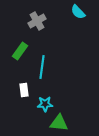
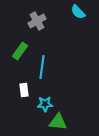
green triangle: moved 1 px left, 1 px up
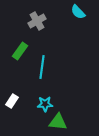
white rectangle: moved 12 px left, 11 px down; rotated 40 degrees clockwise
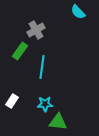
gray cross: moved 1 px left, 9 px down
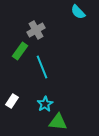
cyan line: rotated 30 degrees counterclockwise
cyan star: rotated 28 degrees counterclockwise
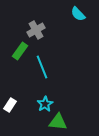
cyan semicircle: moved 2 px down
white rectangle: moved 2 px left, 4 px down
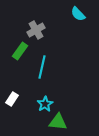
cyan line: rotated 35 degrees clockwise
white rectangle: moved 2 px right, 6 px up
